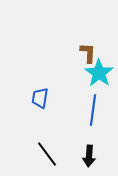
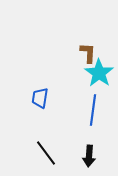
black line: moved 1 px left, 1 px up
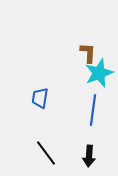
cyan star: rotated 16 degrees clockwise
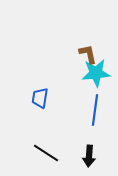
brown L-shape: moved 1 px down; rotated 15 degrees counterclockwise
cyan star: moved 3 px left; rotated 16 degrees clockwise
blue line: moved 2 px right
black line: rotated 20 degrees counterclockwise
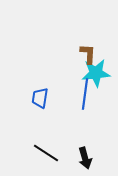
brown L-shape: rotated 15 degrees clockwise
blue line: moved 10 px left, 16 px up
black arrow: moved 4 px left, 2 px down; rotated 20 degrees counterclockwise
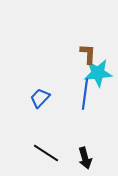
cyan star: moved 2 px right
blue trapezoid: rotated 35 degrees clockwise
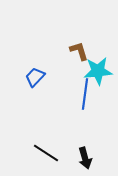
brown L-shape: moved 9 px left, 3 px up; rotated 20 degrees counterclockwise
cyan star: moved 2 px up
blue trapezoid: moved 5 px left, 21 px up
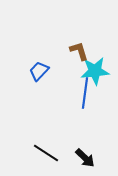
cyan star: moved 3 px left
blue trapezoid: moved 4 px right, 6 px up
blue line: moved 1 px up
black arrow: rotated 30 degrees counterclockwise
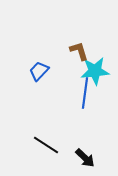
black line: moved 8 px up
